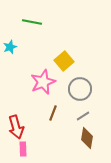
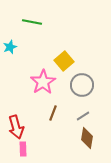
pink star: rotated 10 degrees counterclockwise
gray circle: moved 2 px right, 4 px up
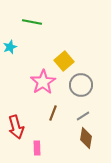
gray circle: moved 1 px left
brown diamond: moved 1 px left
pink rectangle: moved 14 px right, 1 px up
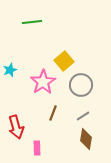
green line: rotated 18 degrees counterclockwise
cyan star: moved 23 px down
brown diamond: moved 1 px down
